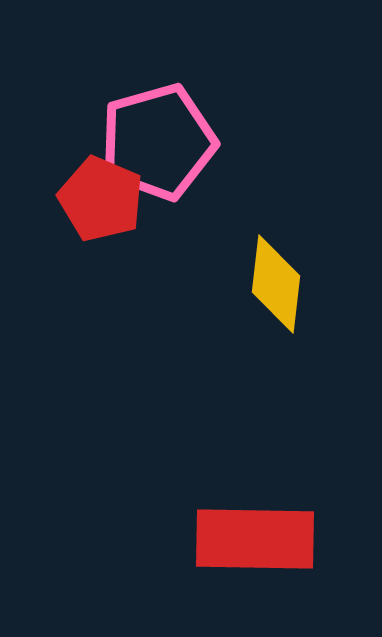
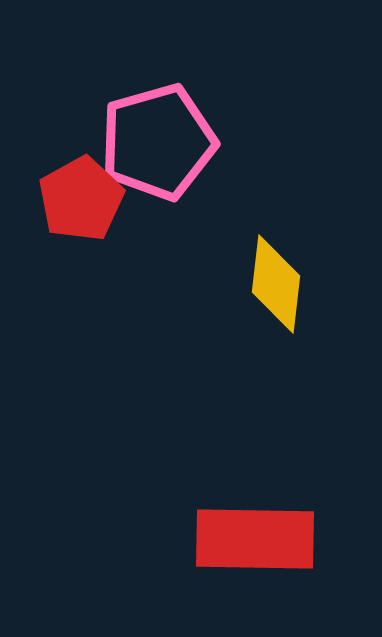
red pentagon: moved 20 px left; rotated 20 degrees clockwise
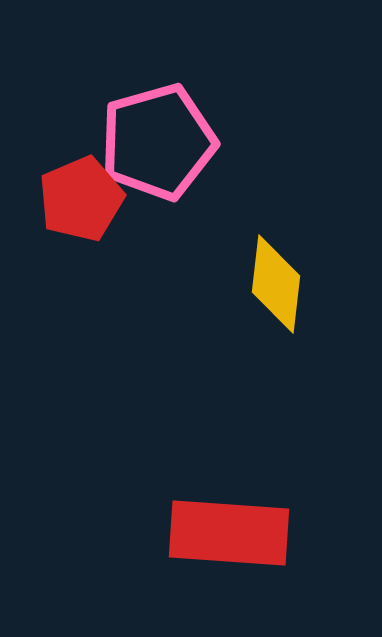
red pentagon: rotated 6 degrees clockwise
red rectangle: moved 26 px left, 6 px up; rotated 3 degrees clockwise
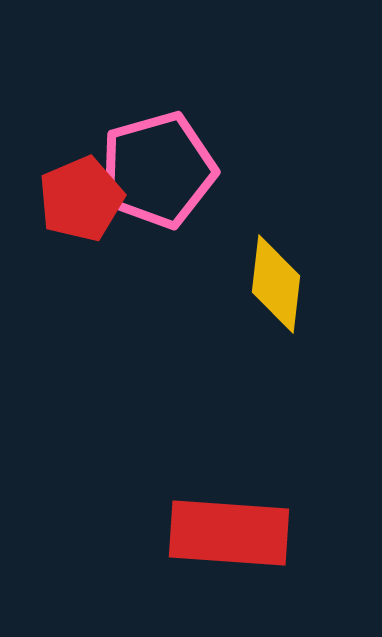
pink pentagon: moved 28 px down
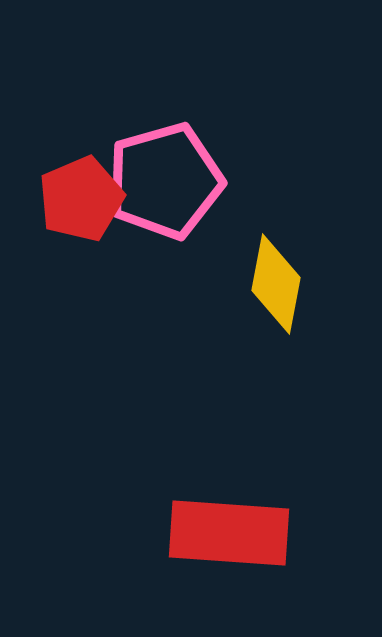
pink pentagon: moved 7 px right, 11 px down
yellow diamond: rotated 4 degrees clockwise
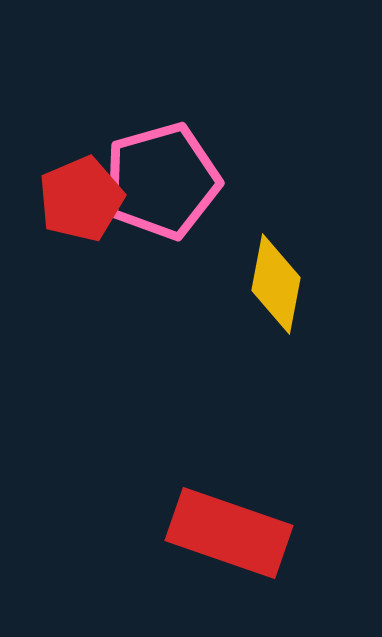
pink pentagon: moved 3 px left
red rectangle: rotated 15 degrees clockwise
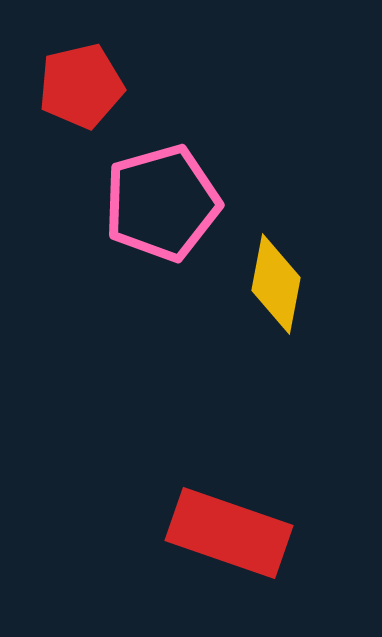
pink pentagon: moved 22 px down
red pentagon: moved 113 px up; rotated 10 degrees clockwise
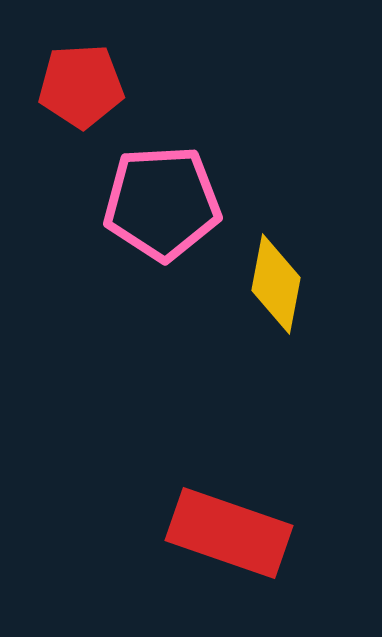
red pentagon: rotated 10 degrees clockwise
pink pentagon: rotated 13 degrees clockwise
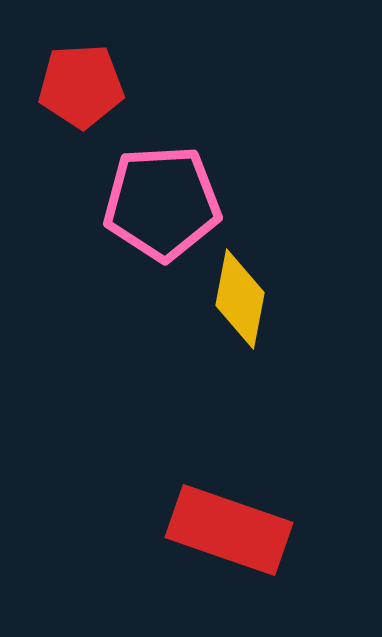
yellow diamond: moved 36 px left, 15 px down
red rectangle: moved 3 px up
